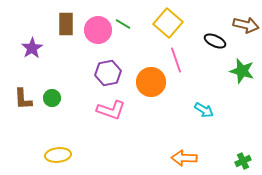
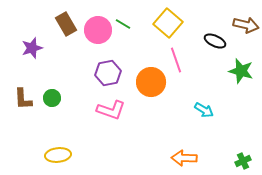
brown rectangle: rotated 30 degrees counterclockwise
purple star: rotated 15 degrees clockwise
green star: moved 1 px left
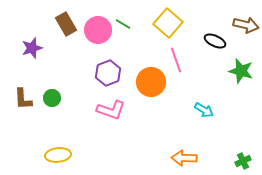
purple hexagon: rotated 10 degrees counterclockwise
